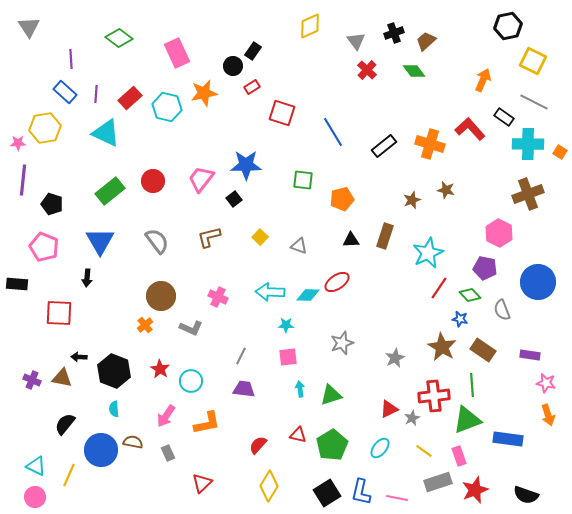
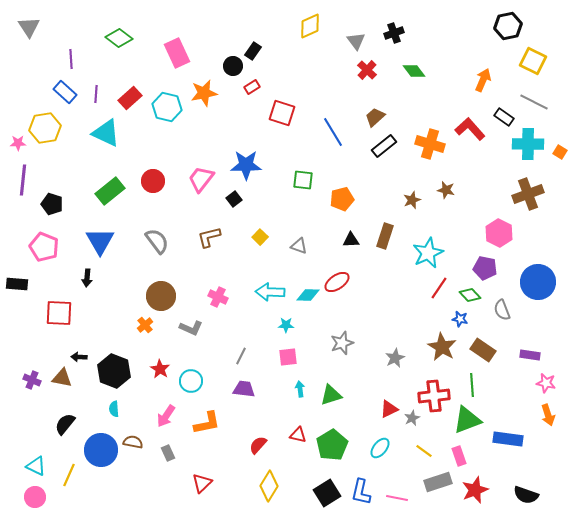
brown trapezoid at (426, 41): moved 51 px left, 76 px down
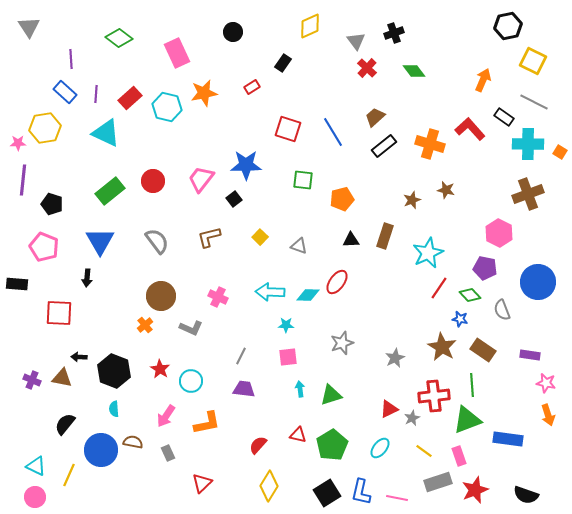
black rectangle at (253, 51): moved 30 px right, 12 px down
black circle at (233, 66): moved 34 px up
red cross at (367, 70): moved 2 px up
red square at (282, 113): moved 6 px right, 16 px down
red ellipse at (337, 282): rotated 20 degrees counterclockwise
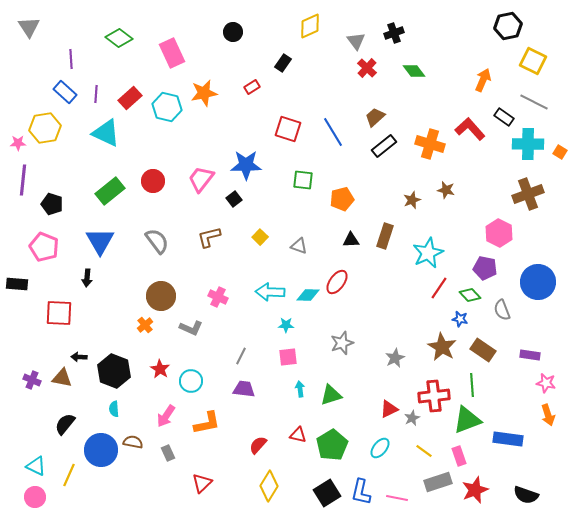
pink rectangle at (177, 53): moved 5 px left
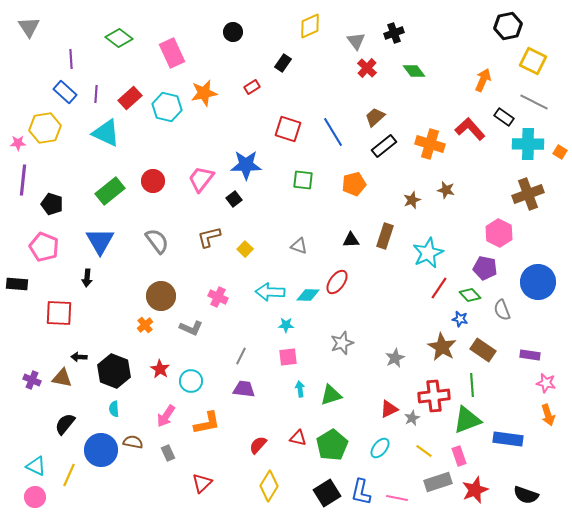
orange pentagon at (342, 199): moved 12 px right, 15 px up
yellow square at (260, 237): moved 15 px left, 12 px down
red triangle at (298, 435): moved 3 px down
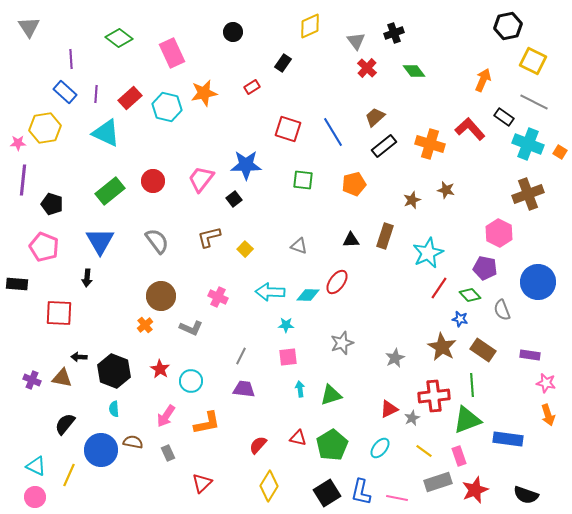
cyan cross at (528, 144): rotated 20 degrees clockwise
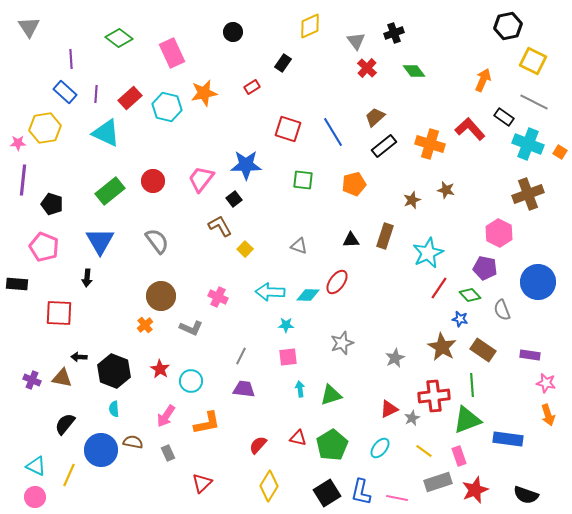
brown L-shape at (209, 237): moved 11 px right, 11 px up; rotated 75 degrees clockwise
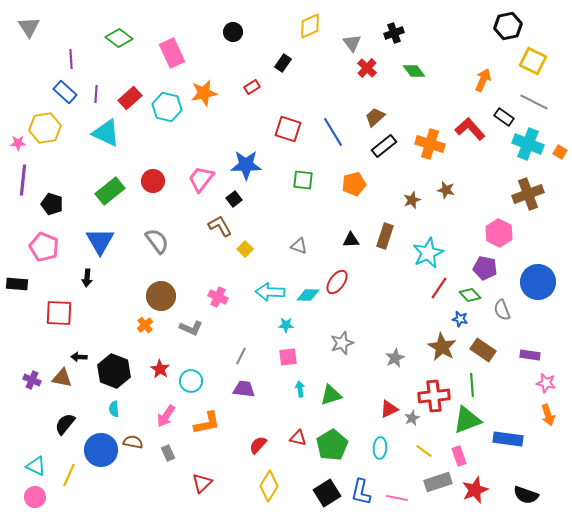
gray triangle at (356, 41): moved 4 px left, 2 px down
cyan ellipse at (380, 448): rotated 35 degrees counterclockwise
